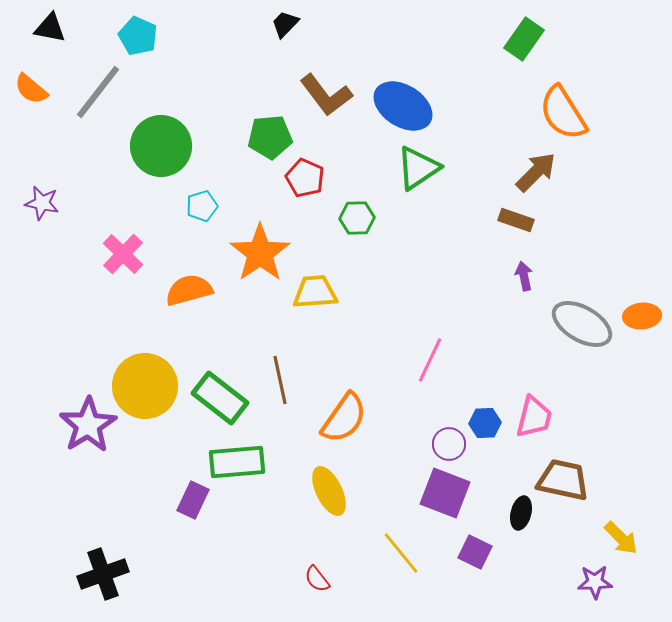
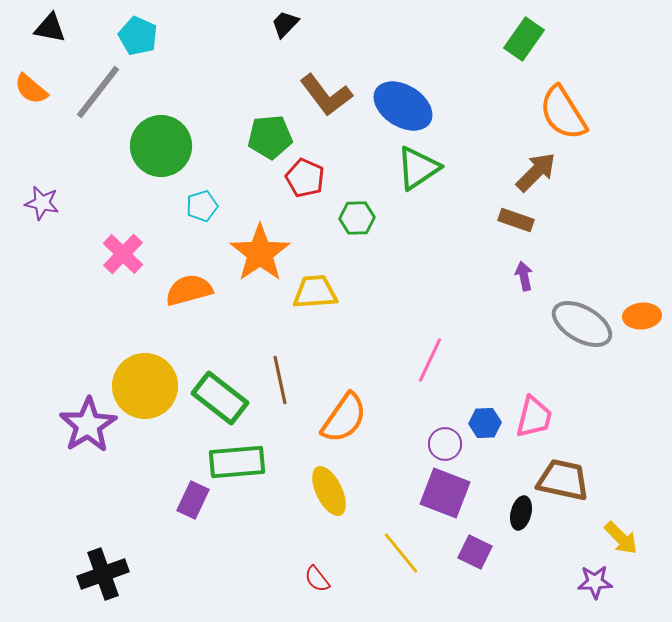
purple circle at (449, 444): moved 4 px left
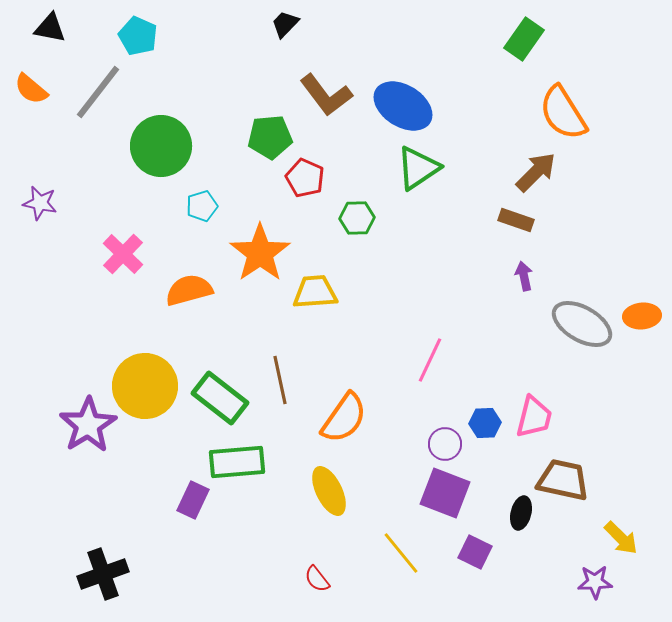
purple star at (42, 203): moved 2 px left
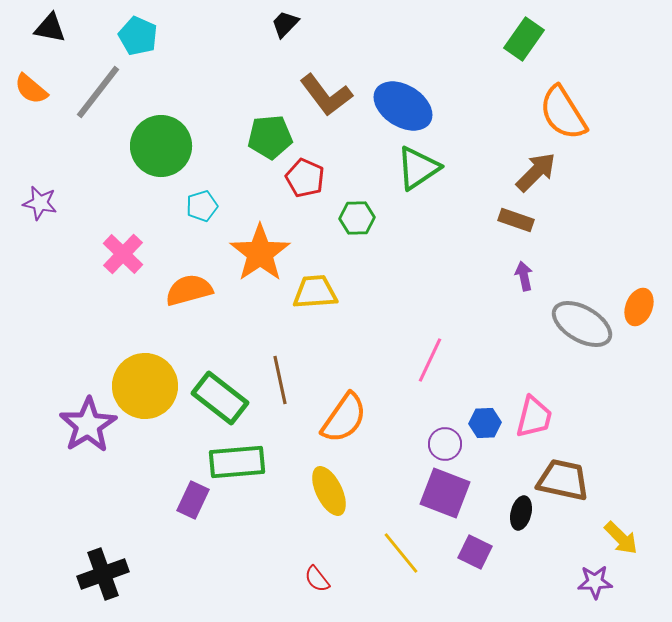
orange ellipse at (642, 316): moved 3 px left, 9 px up; rotated 63 degrees counterclockwise
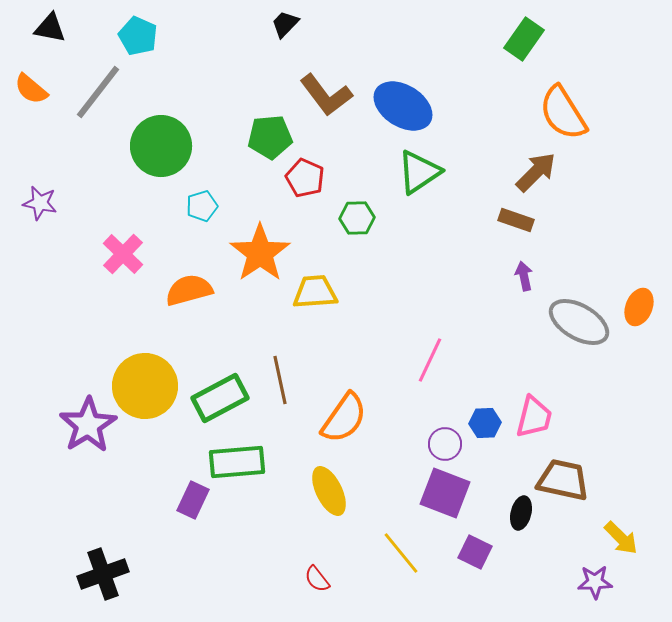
green triangle at (418, 168): moved 1 px right, 4 px down
gray ellipse at (582, 324): moved 3 px left, 2 px up
green rectangle at (220, 398): rotated 66 degrees counterclockwise
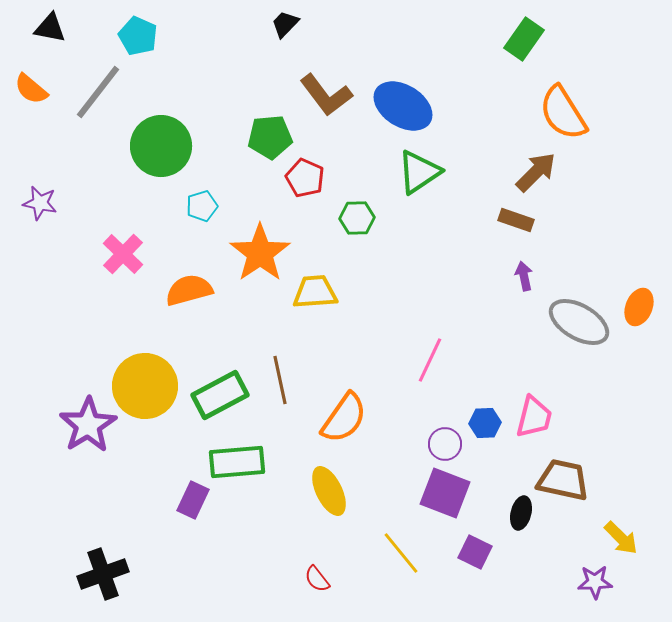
green rectangle at (220, 398): moved 3 px up
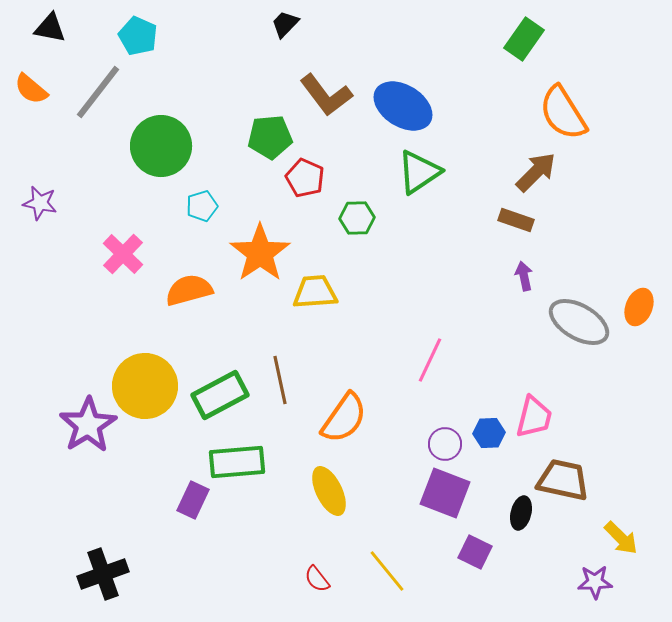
blue hexagon at (485, 423): moved 4 px right, 10 px down
yellow line at (401, 553): moved 14 px left, 18 px down
